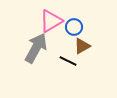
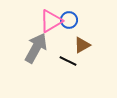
blue circle: moved 5 px left, 7 px up
brown triangle: moved 1 px up
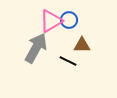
brown triangle: rotated 30 degrees clockwise
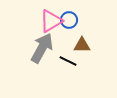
gray arrow: moved 6 px right
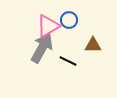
pink triangle: moved 3 px left, 5 px down
brown triangle: moved 11 px right
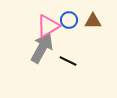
brown triangle: moved 24 px up
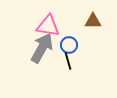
blue circle: moved 25 px down
pink triangle: rotated 40 degrees clockwise
black line: rotated 48 degrees clockwise
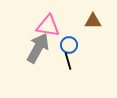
gray arrow: moved 4 px left
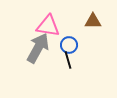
black line: moved 1 px up
